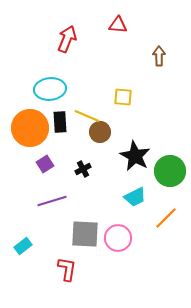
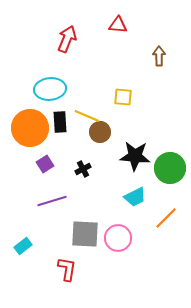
black star: rotated 24 degrees counterclockwise
green circle: moved 3 px up
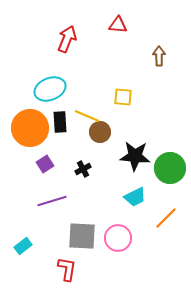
cyan ellipse: rotated 16 degrees counterclockwise
gray square: moved 3 px left, 2 px down
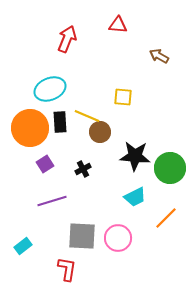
brown arrow: rotated 60 degrees counterclockwise
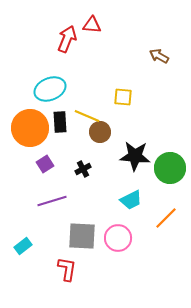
red triangle: moved 26 px left
cyan trapezoid: moved 4 px left, 3 px down
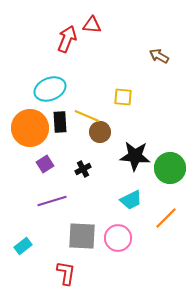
red L-shape: moved 1 px left, 4 px down
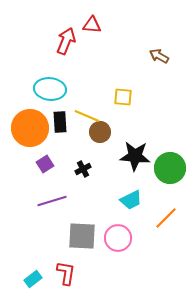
red arrow: moved 1 px left, 2 px down
cyan ellipse: rotated 28 degrees clockwise
cyan rectangle: moved 10 px right, 33 px down
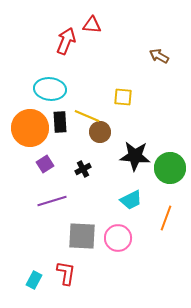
orange line: rotated 25 degrees counterclockwise
cyan rectangle: moved 1 px right, 1 px down; rotated 24 degrees counterclockwise
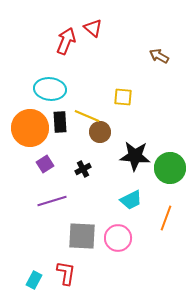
red triangle: moved 1 px right, 3 px down; rotated 36 degrees clockwise
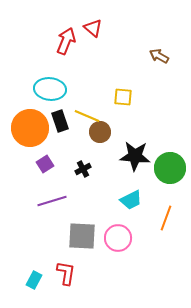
black rectangle: moved 1 px up; rotated 15 degrees counterclockwise
